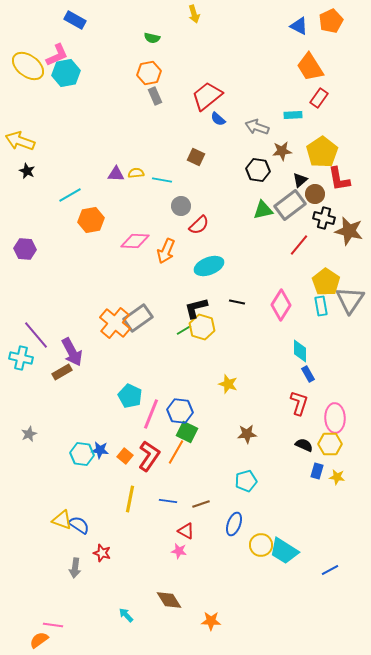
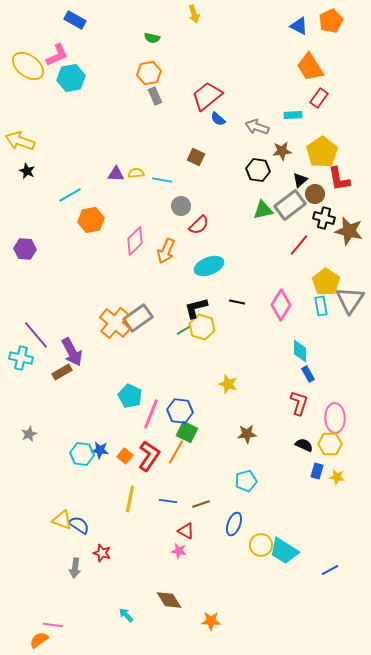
cyan hexagon at (66, 73): moved 5 px right, 5 px down
pink diamond at (135, 241): rotated 48 degrees counterclockwise
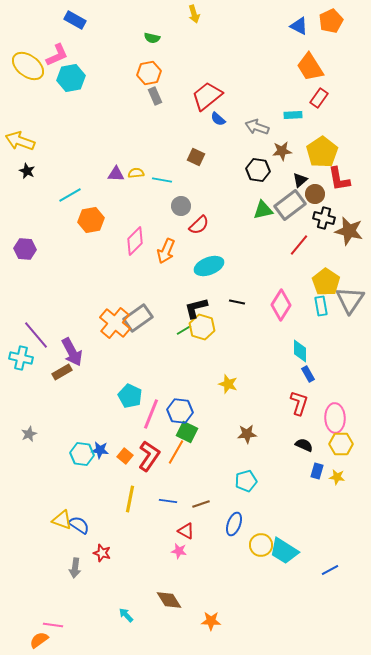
yellow hexagon at (330, 444): moved 11 px right
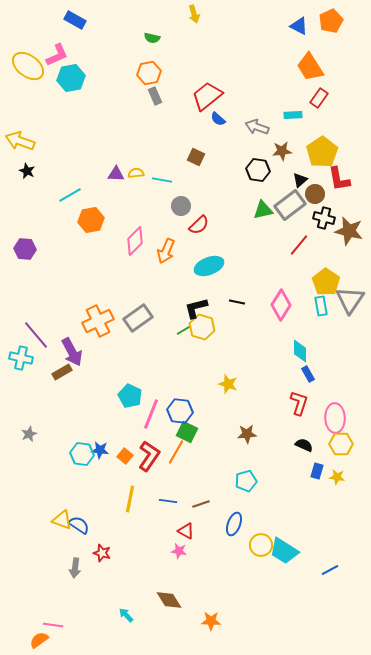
orange cross at (115, 323): moved 17 px left, 2 px up; rotated 24 degrees clockwise
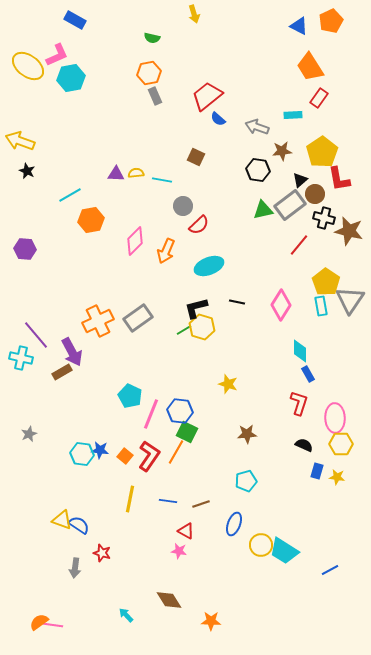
gray circle at (181, 206): moved 2 px right
orange semicircle at (39, 640): moved 18 px up
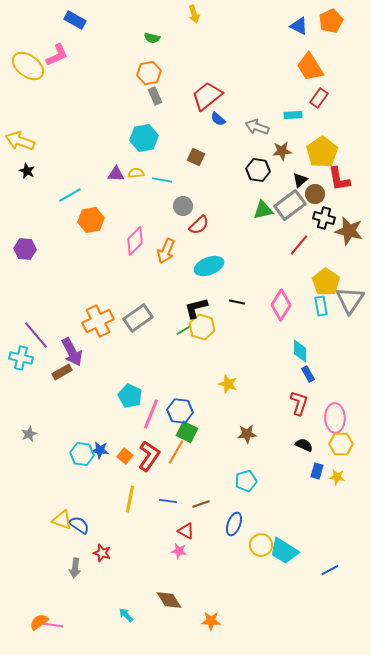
cyan hexagon at (71, 78): moved 73 px right, 60 px down
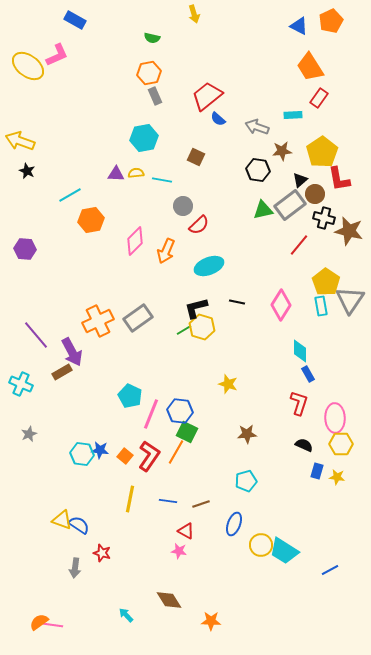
cyan cross at (21, 358): moved 26 px down; rotated 10 degrees clockwise
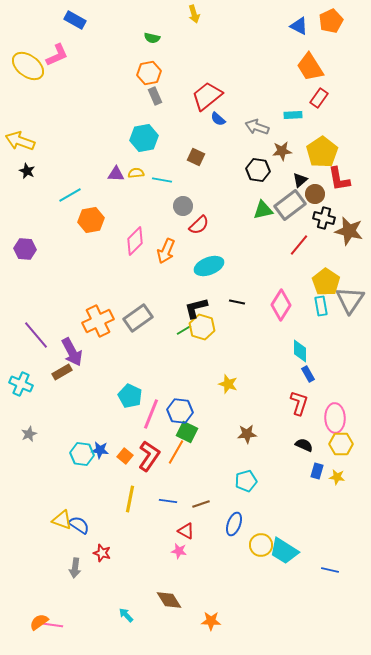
blue line at (330, 570): rotated 42 degrees clockwise
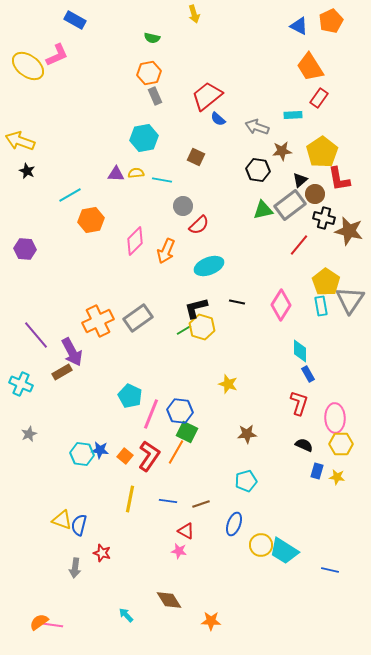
blue semicircle at (79, 525): rotated 110 degrees counterclockwise
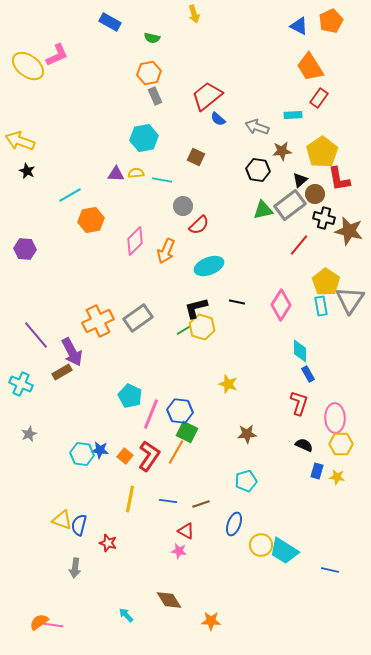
blue rectangle at (75, 20): moved 35 px right, 2 px down
red star at (102, 553): moved 6 px right, 10 px up
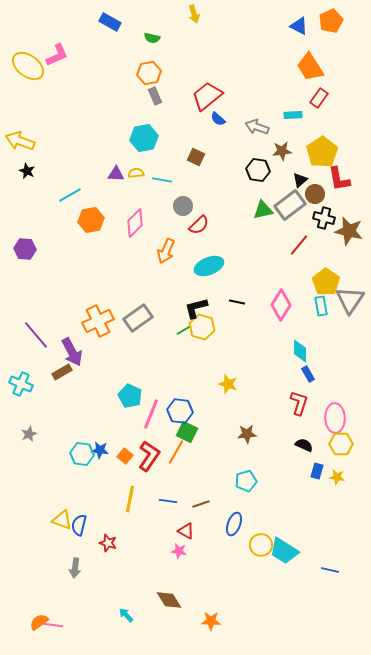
pink diamond at (135, 241): moved 18 px up
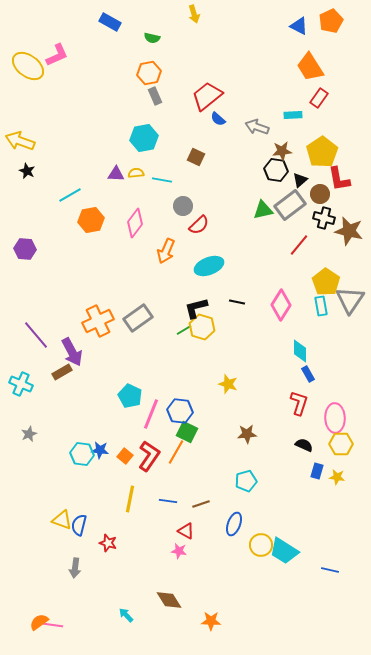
black hexagon at (258, 170): moved 18 px right
brown circle at (315, 194): moved 5 px right
pink diamond at (135, 223): rotated 8 degrees counterclockwise
